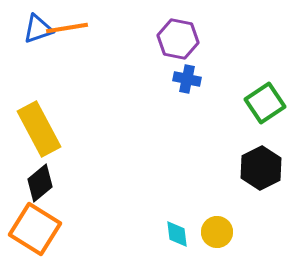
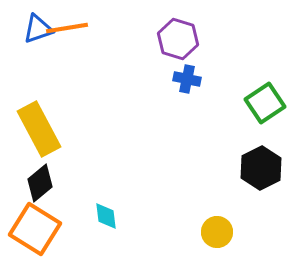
purple hexagon: rotated 6 degrees clockwise
cyan diamond: moved 71 px left, 18 px up
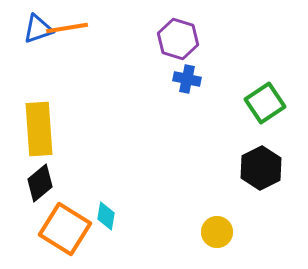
yellow rectangle: rotated 24 degrees clockwise
cyan diamond: rotated 16 degrees clockwise
orange square: moved 30 px right
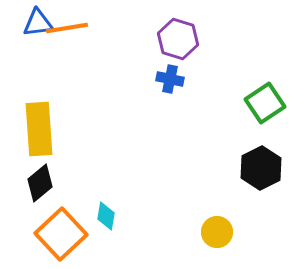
blue triangle: moved 6 px up; rotated 12 degrees clockwise
blue cross: moved 17 px left
orange square: moved 4 px left, 5 px down; rotated 15 degrees clockwise
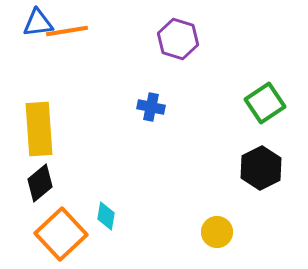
orange line: moved 3 px down
blue cross: moved 19 px left, 28 px down
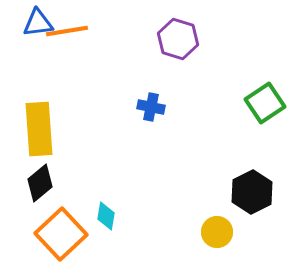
black hexagon: moved 9 px left, 24 px down
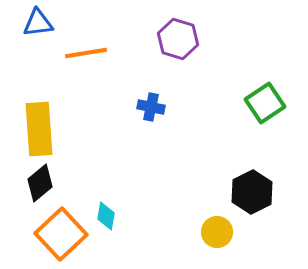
orange line: moved 19 px right, 22 px down
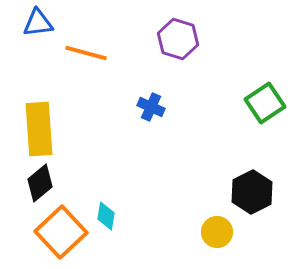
orange line: rotated 24 degrees clockwise
blue cross: rotated 12 degrees clockwise
orange square: moved 2 px up
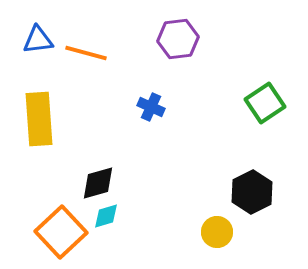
blue triangle: moved 17 px down
purple hexagon: rotated 24 degrees counterclockwise
yellow rectangle: moved 10 px up
black diamond: moved 58 px right; rotated 24 degrees clockwise
cyan diamond: rotated 64 degrees clockwise
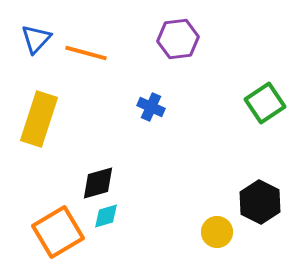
blue triangle: moved 2 px left, 1 px up; rotated 40 degrees counterclockwise
yellow rectangle: rotated 22 degrees clockwise
black hexagon: moved 8 px right, 10 px down; rotated 6 degrees counterclockwise
orange square: moved 3 px left; rotated 12 degrees clockwise
